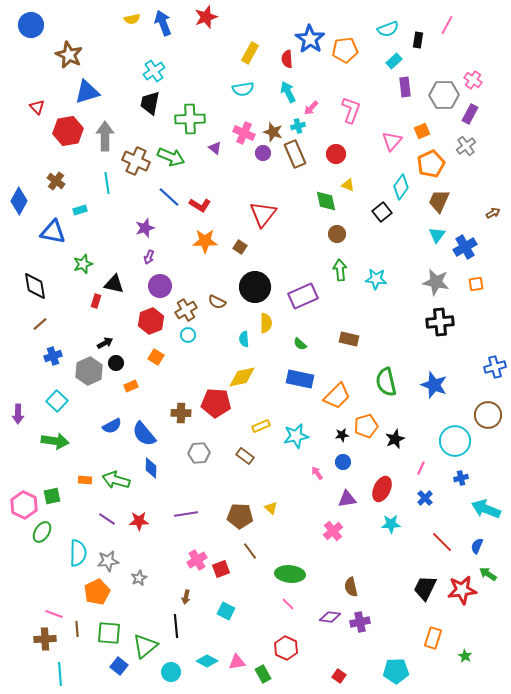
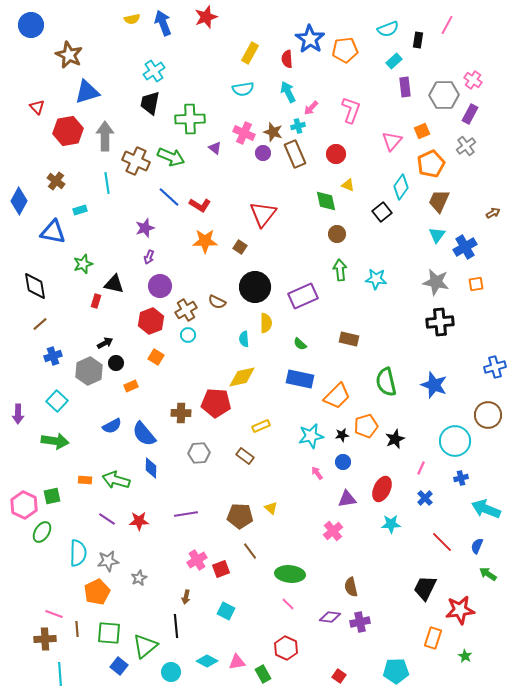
cyan star at (296, 436): moved 15 px right
red star at (462, 590): moved 2 px left, 20 px down
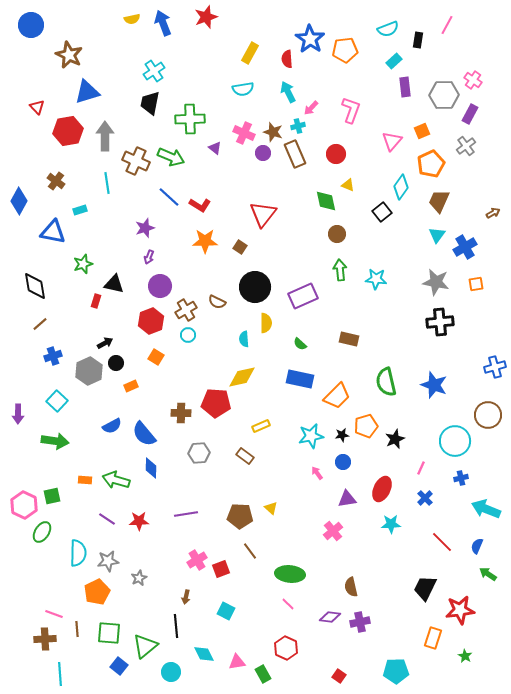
cyan diamond at (207, 661): moved 3 px left, 7 px up; rotated 35 degrees clockwise
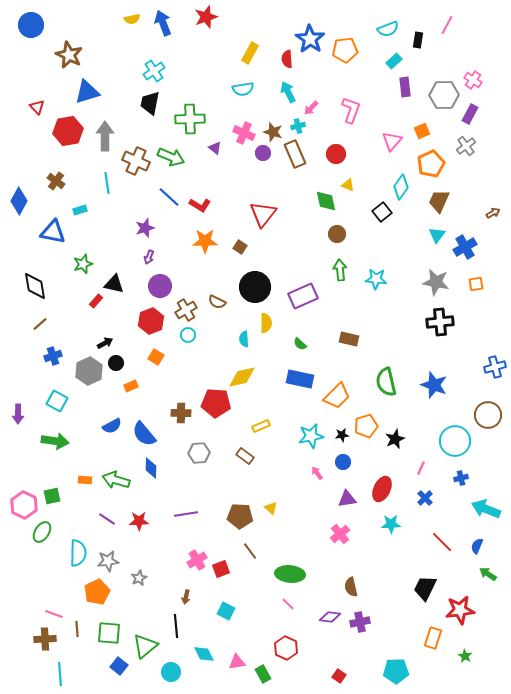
red rectangle at (96, 301): rotated 24 degrees clockwise
cyan square at (57, 401): rotated 15 degrees counterclockwise
pink cross at (333, 531): moved 7 px right, 3 px down
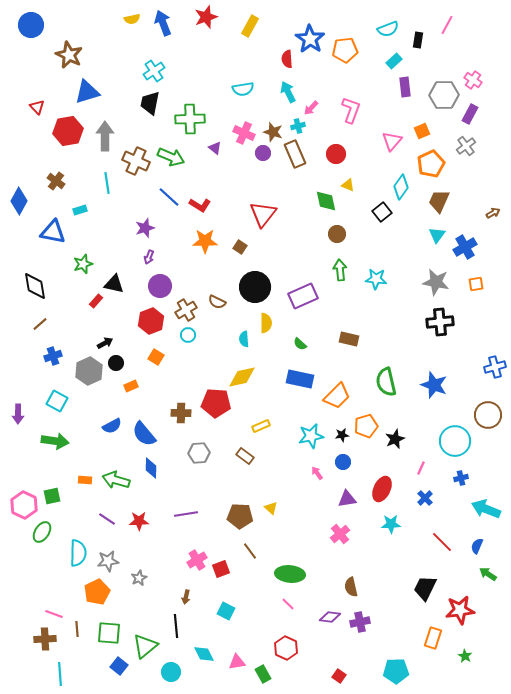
yellow rectangle at (250, 53): moved 27 px up
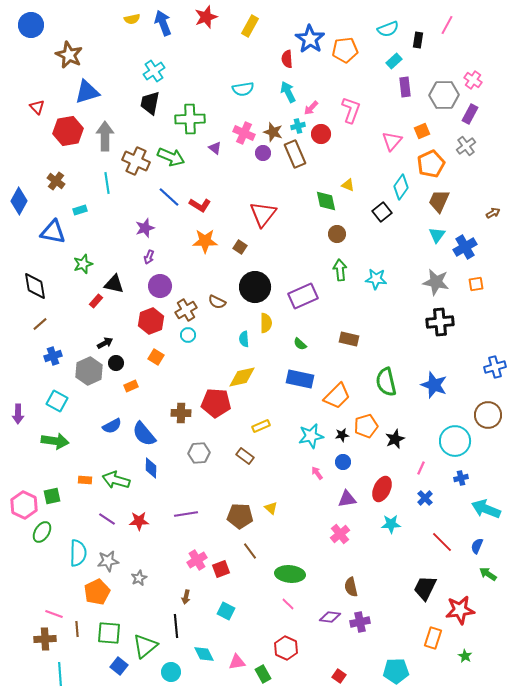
red circle at (336, 154): moved 15 px left, 20 px up
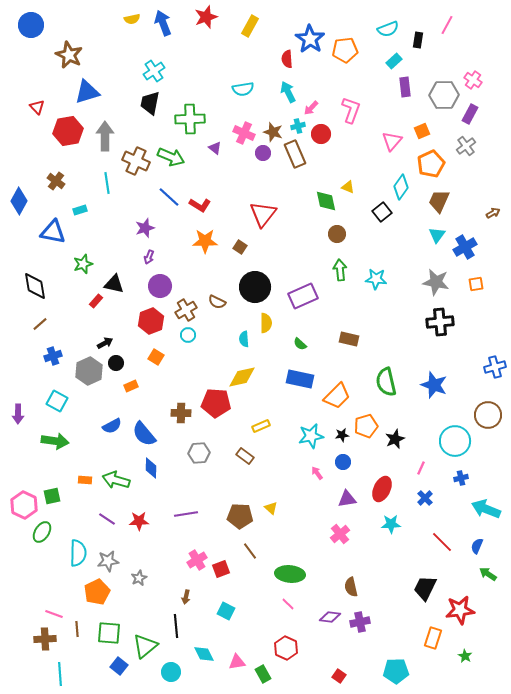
yellow triangle at (348, 185): moved 2 px down
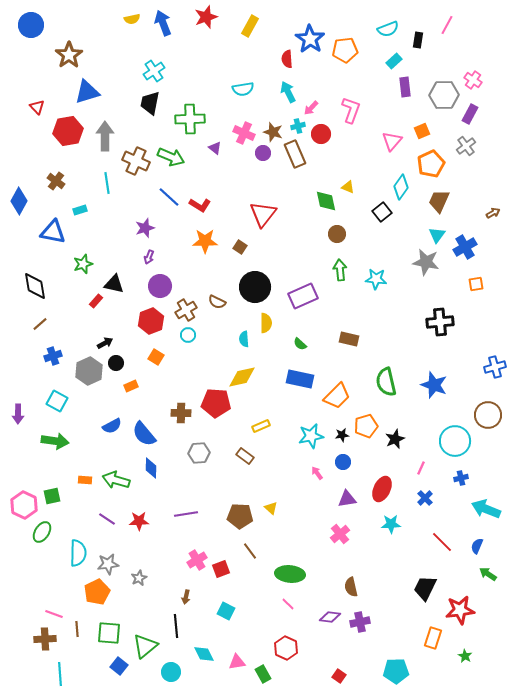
brown star at (69, 55): rotated 12 degrees clockwise
gray star at (436, 282): moved 10 px left, 20 px up
gray star at (108, 561): moved 3 px down
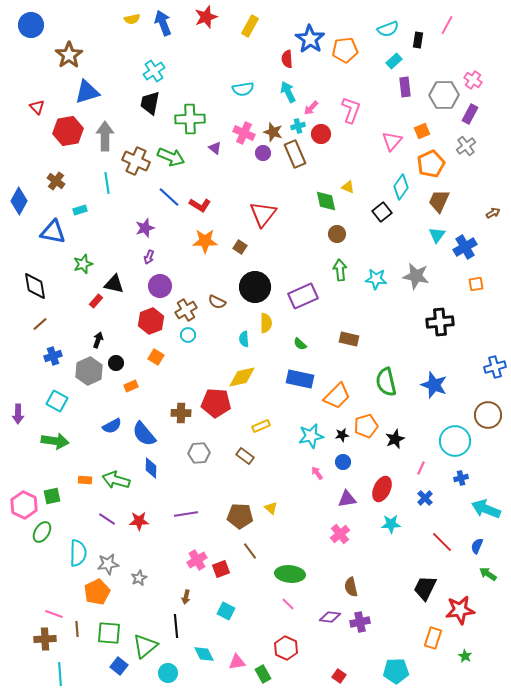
gray star at (426, 262): moved 10 px left, 14 px down
black arrow at (105, 343): moved 7 px left, 3 px up; rotated 42 degrees counterclockwise
cyan circle at (171, 672): moved 3 px left, 1 px down
